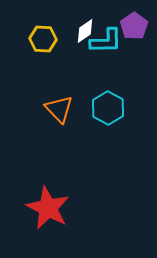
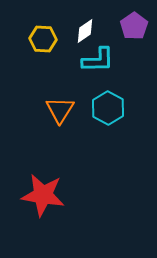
cyan L-shape: moved 8 px left, 19 px down
orange triangle: moved 1 px right, 1 px down; rotated 16 degrees clockwise
red star: moved 5 px left, 13 px up; rotated 18 degrees counterclockwise
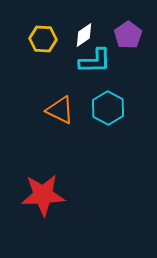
purple pentagon: moved 6 px left, 9 px down
white diamond: moved 1 px left, 4 px down
cyan L-shape: moved 3 px left, 1 px down
orange triangle: rotated 36 degrees counterclockwise
red star: rotated 12 degrees counterclockwise
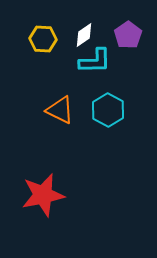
cyan hexagon: moved 2 px down
red star: rotated 9 degrees counterclockwise
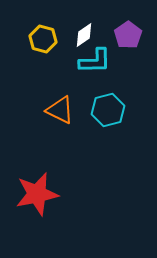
yellow hexagon: rotated 12 degrees clockwise
cyan hexagon: rotated 16 degrees clockwise
red star: moved 6 px left, 1 px up
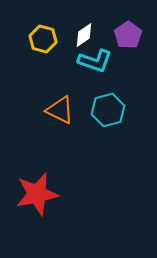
cyan L-shape: rotated 20 degrees clockwise
